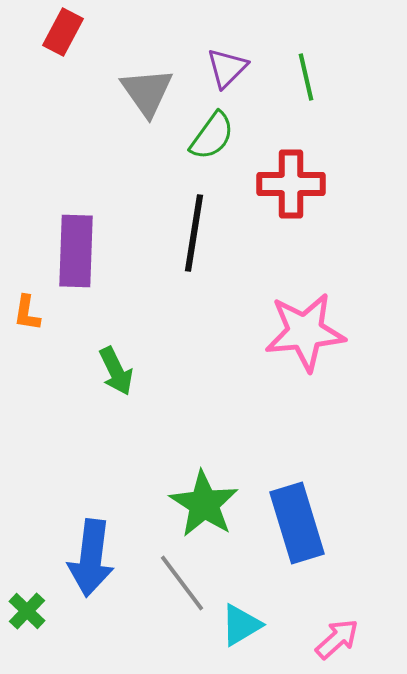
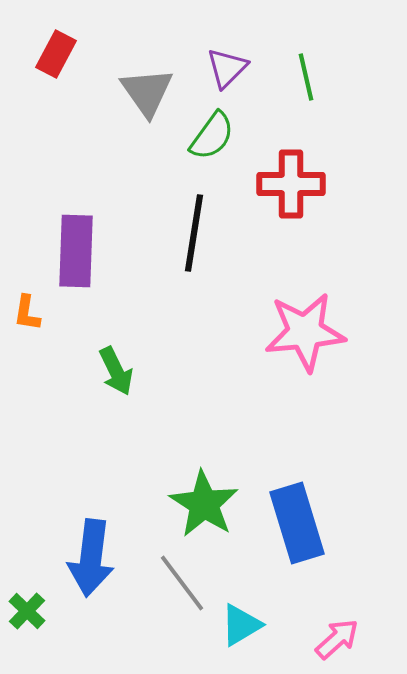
red rectangle: moved 7 px left, 22 px down
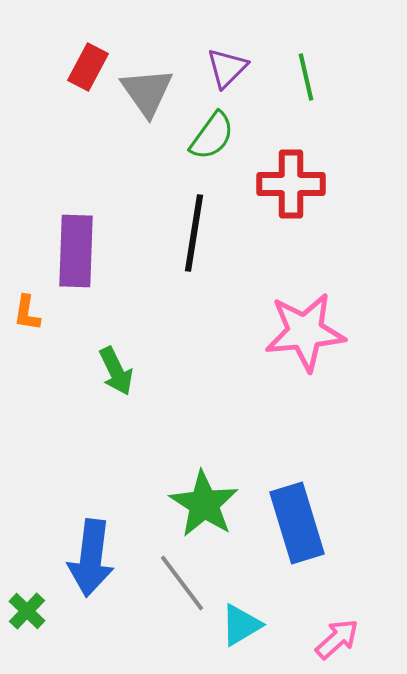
red rectangle: moved 32 px right, 13 px down
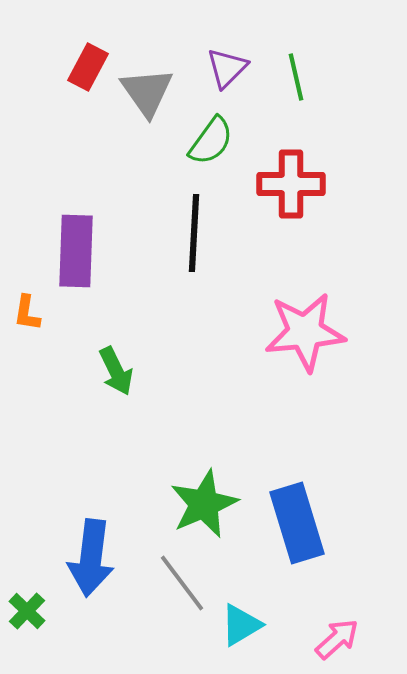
green line: moved 10 px left
green semicircle: moved 1 px left, 5 px down
black line: rotated 6 degrees counterclockwise
green star: rotated 16 degrees clockwise
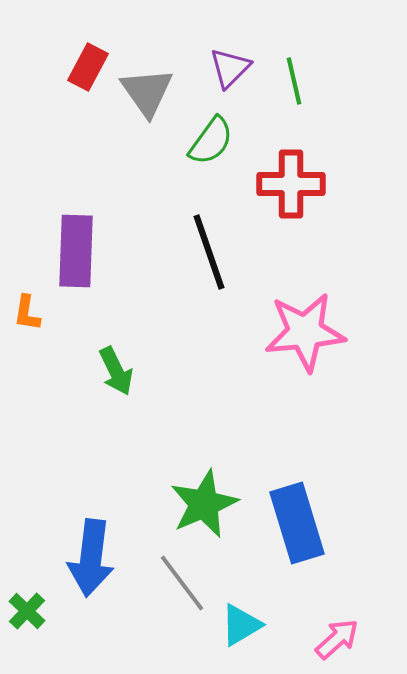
purple triangle: moved 3 px right
green line: moved 2 px left, 4 px down
black line: moved 15 px right, 19 px down; rotated 22 degrees counterclockwise
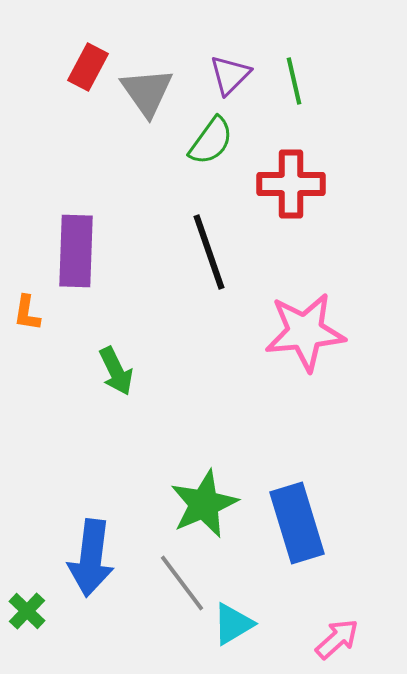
purple triangle: moved 7 px down
cyan triangle: moved 8 px left, 1 px up
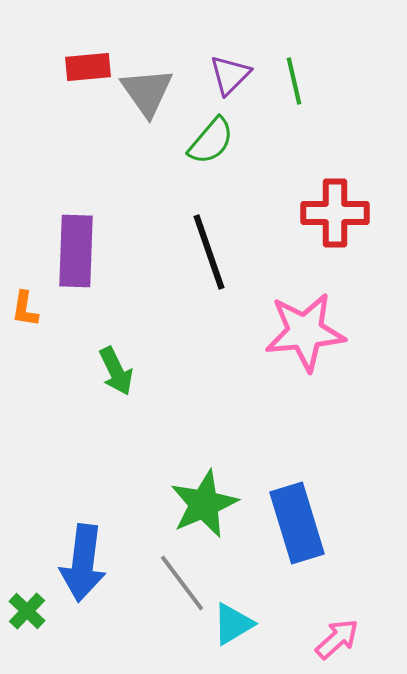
red rectangle: rotated 57 degrees clockwise
green semicircle: rotated 4 degrees clockwise
red cross: moved 44 px right, 29 px down
orange L-shape: moved 2 px left, 4 px up
blue arrow: moved 8 px left, 5 px down
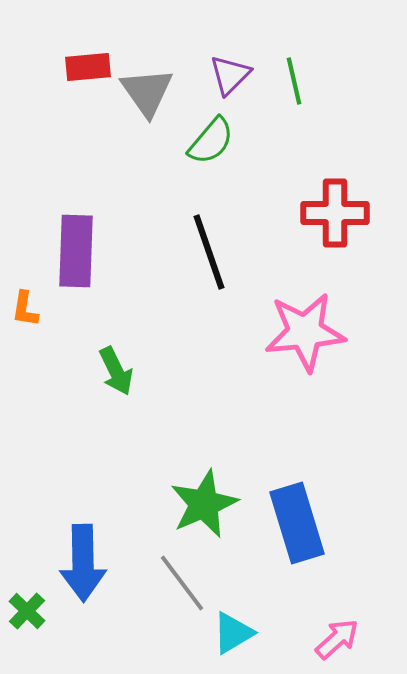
blue arrow: rotated 8 degrees counterclockwise
cyan triangle: moved 9 px down
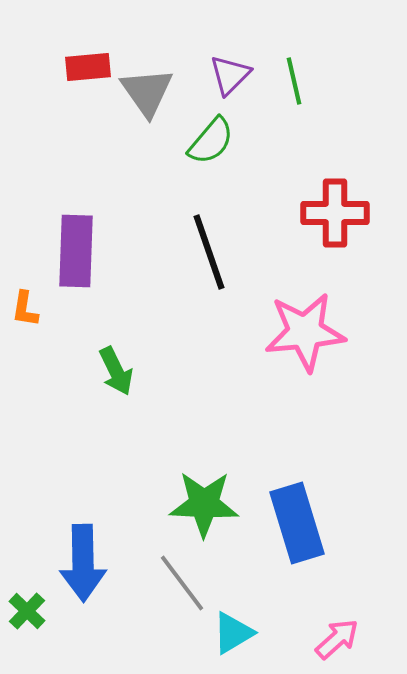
green star: rotated 26 degrees clockwise
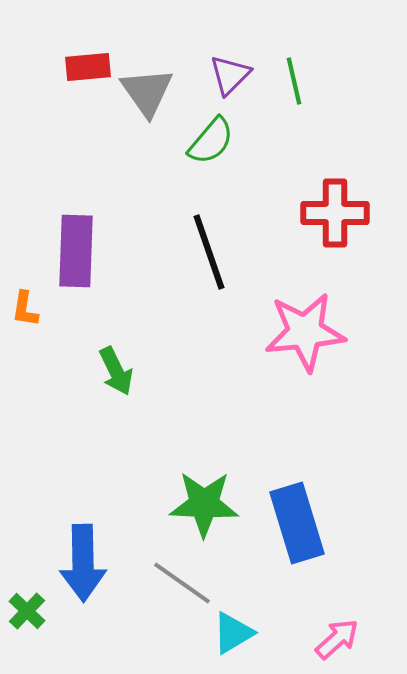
gray line: rotated 18 degrees counterclockwise
